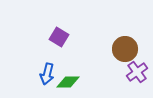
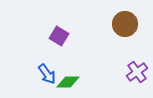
purple square: moved 1 px up
brown circle: moved 25 px up
blue arrow: rotated 50 degrees counterclockwise
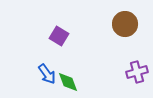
purple cross: rotated 20 degrees clockwise
green diamond: rotated 70 degrees clockwise
